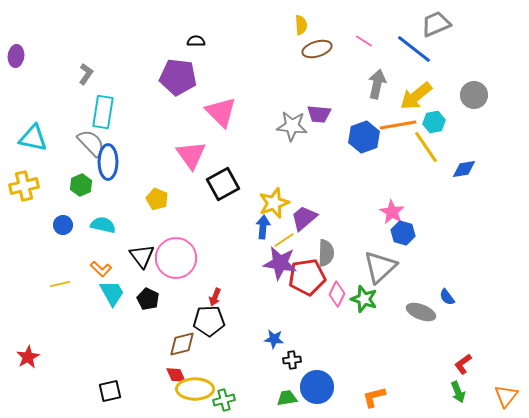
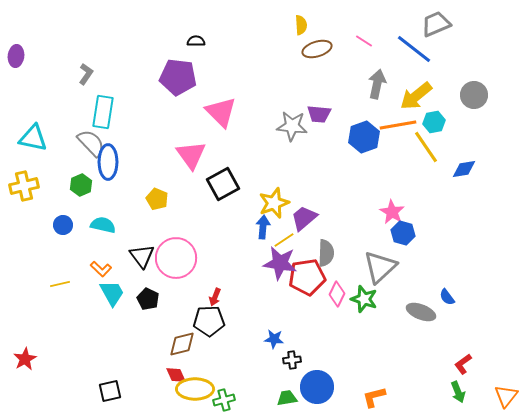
red star at (28, 357): moved 3 px left, 2 px down
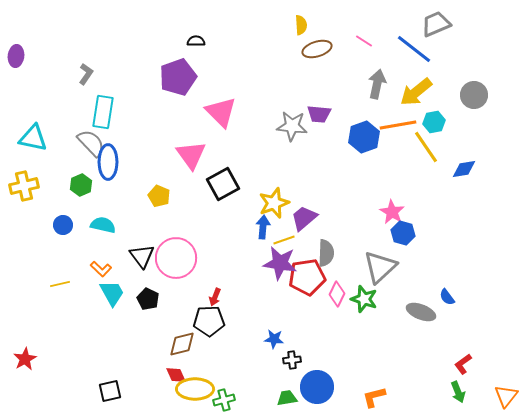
purple pentagon at (178, 77): rotated 27 degrees counterclockwise
yellow arrow at (416, 96): moved 4 px up
yellow pentagon at (157, 199): moved 2 px right, 3 px up
yellow line at (284, 240): rotated 15 degrees clockwise
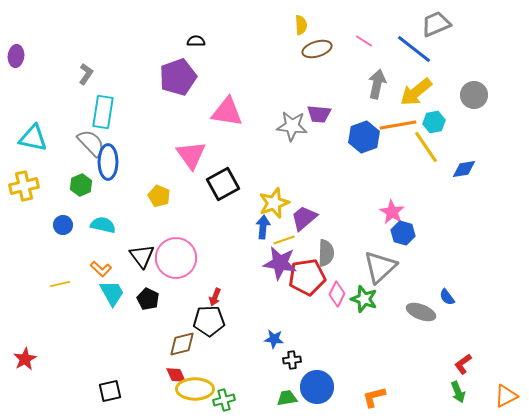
pink triangle at (221, 112): moved 6 px right; rotated 36 degrees counterclockwise
orange triangle at (506, 396): rotated 25 degrees clockwise
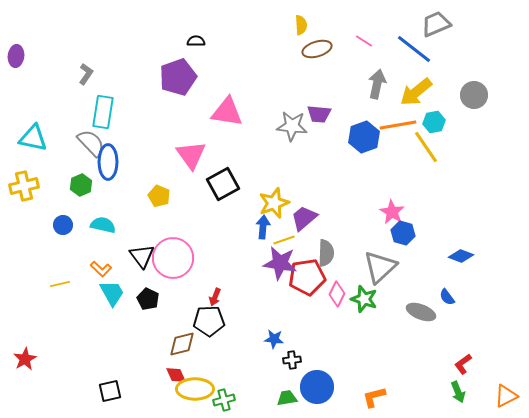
blue diamond at (464, 169): moved 3 px left, 87 px down; rotated 30 degrees clockwise
pink circle at (176, 258): moved 3 px left
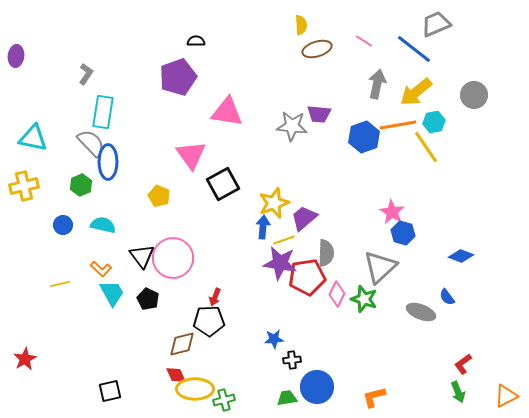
blue star at (274, 339): rotated 12 degrees counterclockwise
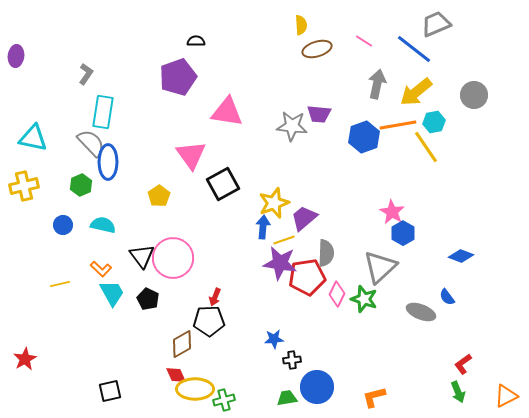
yellow pentagon at (159, 196): rotated 15 degrees clockwise
blue hexagon at (403, 233): rotated 15 degrees clockwise
brown diamond at (182, 344): rotated 16 degrees counterclockwise
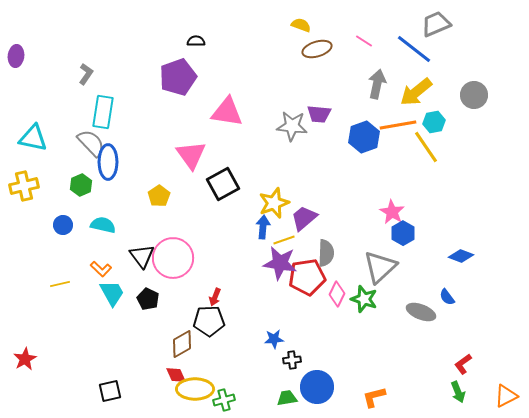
yellow semicircle at (301, 25): rotated 66 degrees counterclockwise
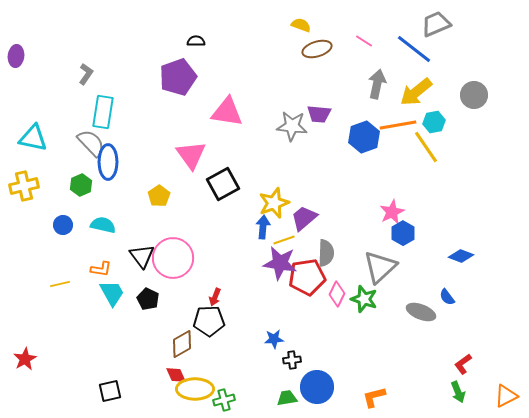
pink star at (392, 212): rotated 15 degrees clockwise
orange L-shape at (101, 269): rotated 35 degrees counterclockwise
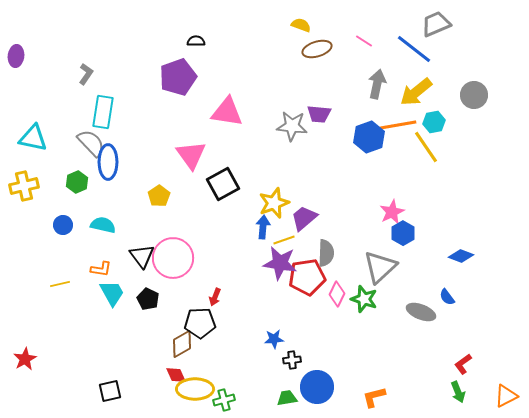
blue hexagon at (364, 137): moved 5 px right
green hexagon at (81, 185): moved 4 px left, 3 px up
black pentagon at (209, 321): moved 9 px left, 2 px down
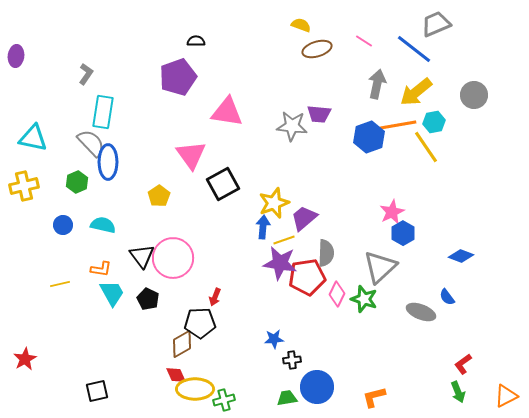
black square at (110, 391): moved 13 px left
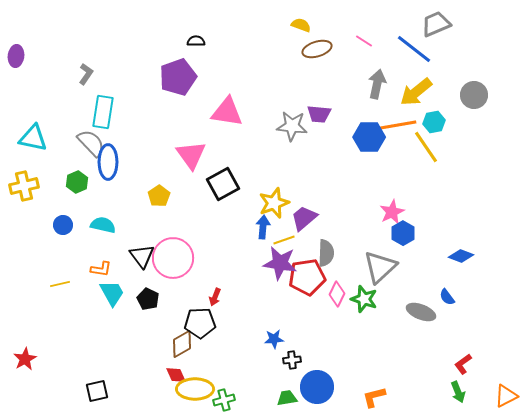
blue hexagon at (369, 137): rotated 20 degrees clockwise
